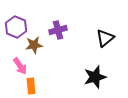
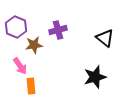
black triangle: rotated 42 degrees counterclockwise
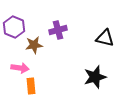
purple hexagon: moved 2 px left
black triangle: rotated 24 degrees counterclockwise
pink arrow: moved 2 px down; rotated 48 degrees counterclockwise
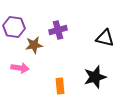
purple hexagon: rotated 15 degrees counterclockwise
orange rectangle: moved 29 px right
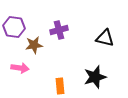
purple cross: moved 1 px right
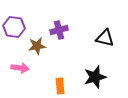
brown star: moved 3 px right, 1 px down
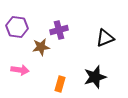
purple hexagon: moved 3 px right
black triangle: rotated 36 degrees counterclockwise
brown star: moved 4 px right, 1 px down
pink arrow: moved 2 px down
orange rectangle: moved 2 px up; rotated 21 degrees clockwise
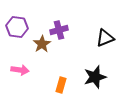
brown star: moved 1 px right, 3 px up; rotated 24 degrees counterclockwise
orange rectangle: moved 1 px right, 1 px down
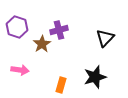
purple hexagon: rotated 10 degrees clockwise
black triangle: rotated 24 degrees counterclockwise
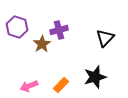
pink arrow: moved 9 px right, 16 px down; rotated 150 degrees clockwise
orange rectangle: rotated 28 degrees clockwise
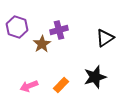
black triangle: rotated 12 degrees clockwise
